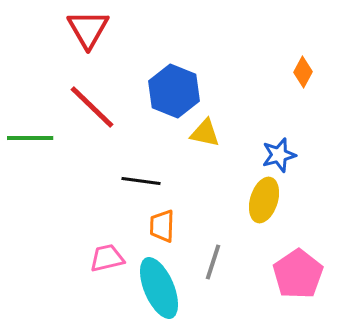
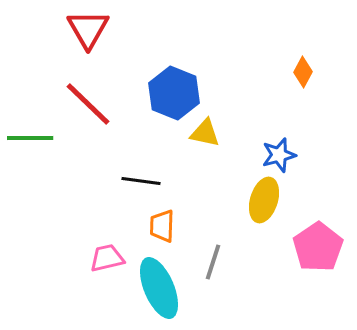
blue hexagon: moved 2 px down
red line: moved 4 px left, 3 px up
pink pentagon: moved 20 px right, 27 px up
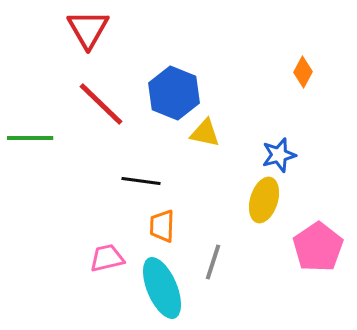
red line: moved 13 px right
cyan ellipse: moved 3 px right
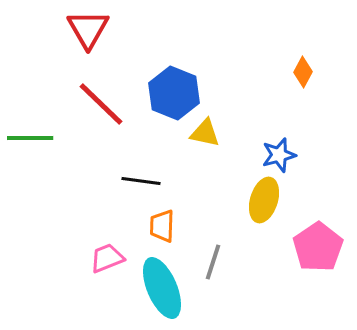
pink trapezoid: rotated 9 degrees counterclockwise
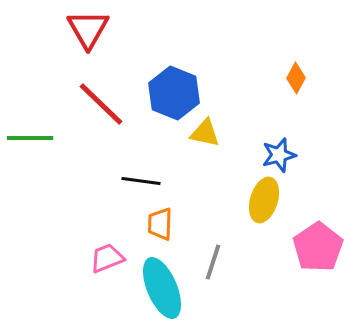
orange diamond: moved 7 px left, 6 px down
orange trapezoid: moved 2 px left, 2 px up
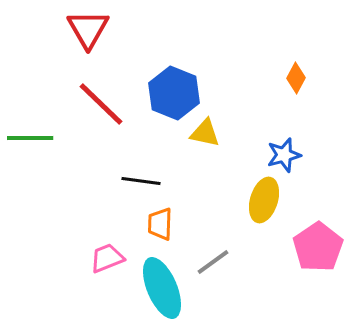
blue star: moved 5 px right
gray line: rotated 36 degrees clockwise
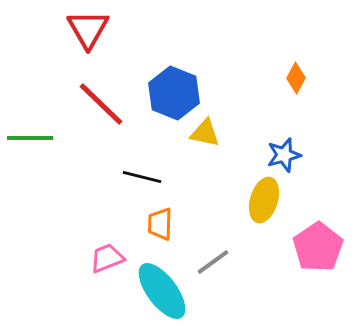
black line: moved 1 px right, 4 px up; rotated 6 degrees clockwise
cyan ellipse: moved 3 px down; rotated 14 degrees counterclockwise
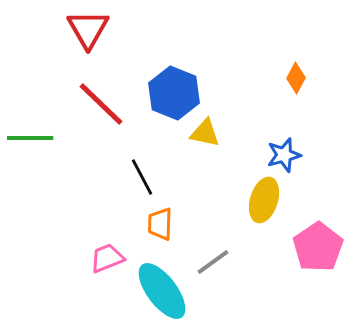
black line: rotated 48 degrees clockwise
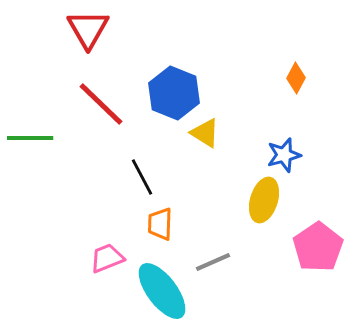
yellow triangle: rotated 20 degrees clockwise
gray line: rotated 12 degrees clockwise
